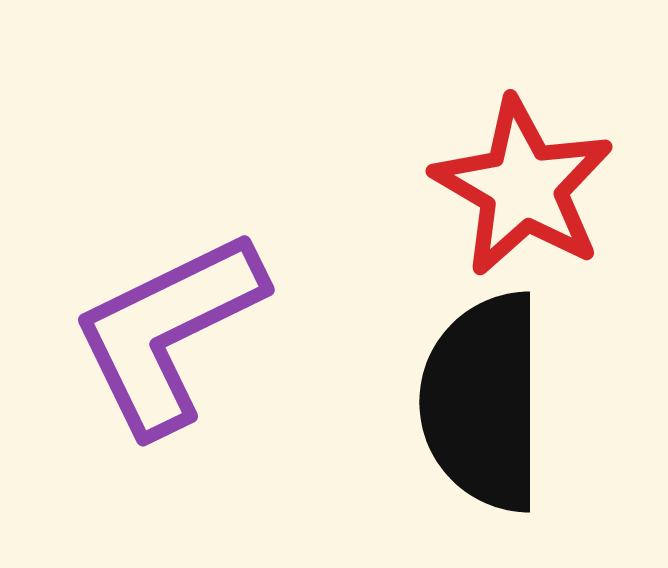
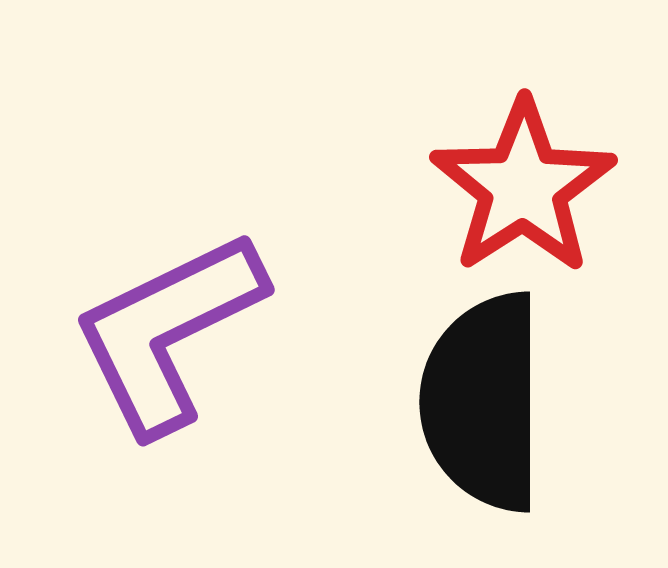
red star: rotated 9 degrees clockwise
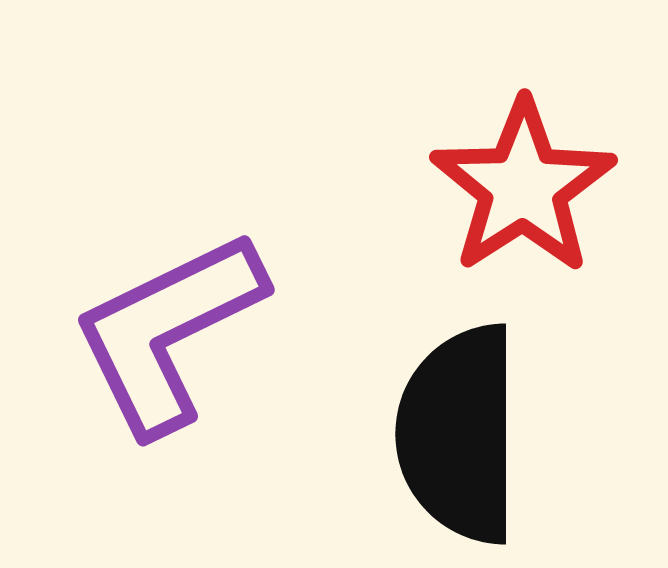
black semicircle: moved 24 px left, 32 px down
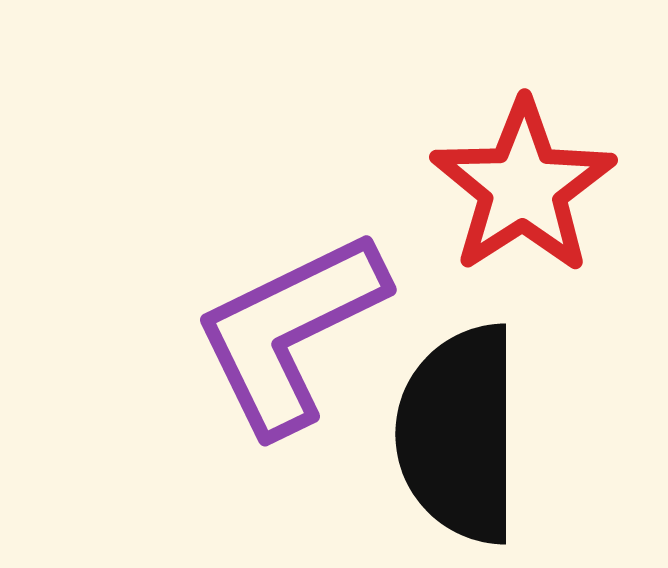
purple L-shape: moved 122 px right
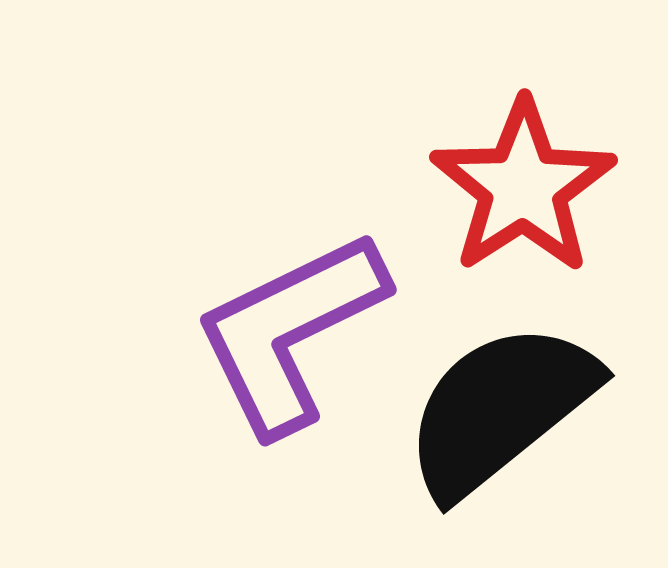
black semicircle: moved 41 px right, 25 px up; rotated 51 degrees clockwise
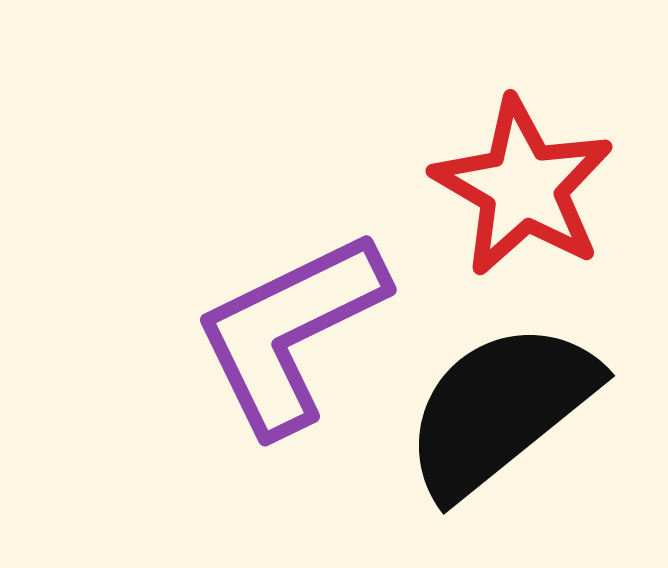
red star: rotated 9 degrees counterclockwise
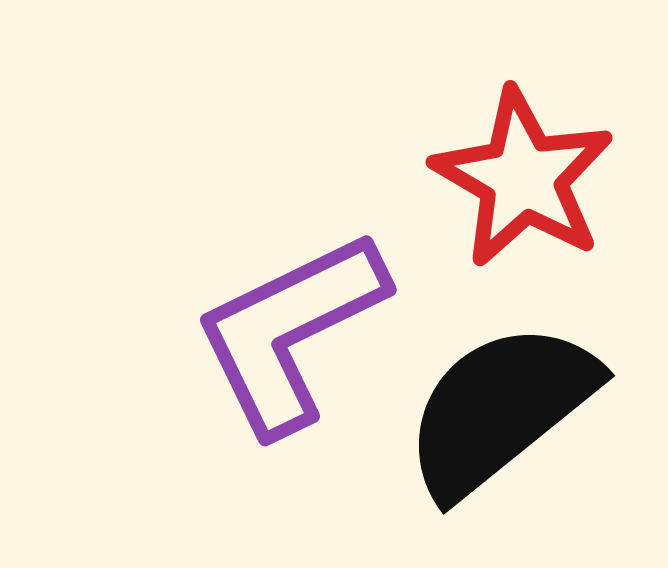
red star: moved 9 px up
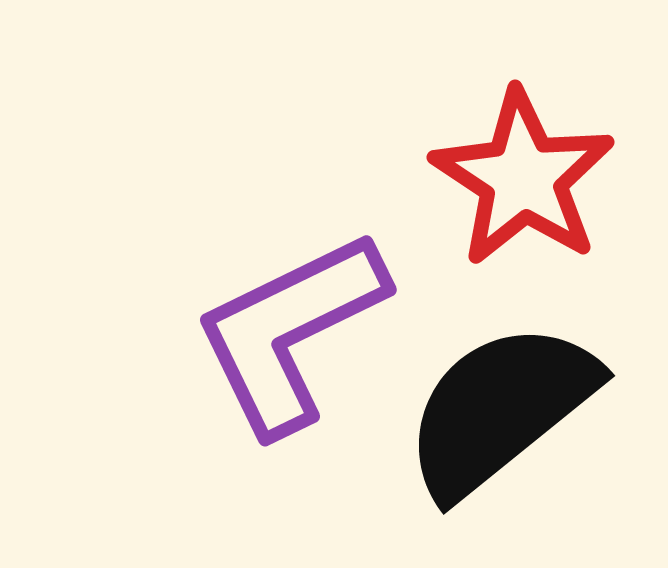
red star: rotated 3 degrees clockwise
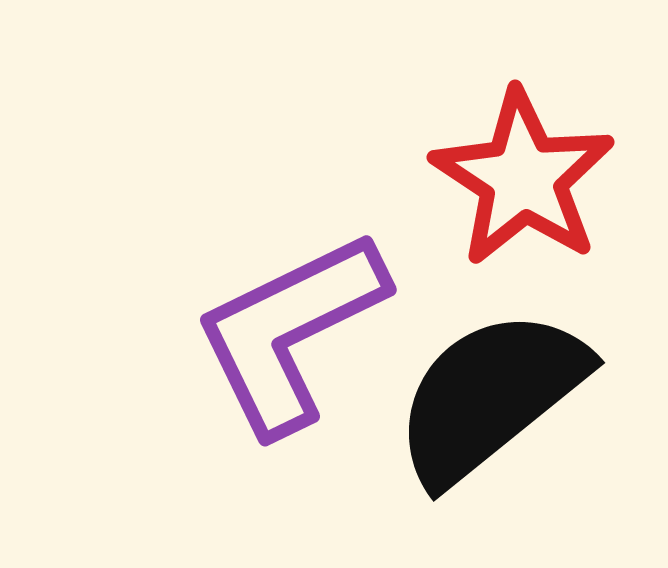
black semicircle: moved 10 px left, 13 px up
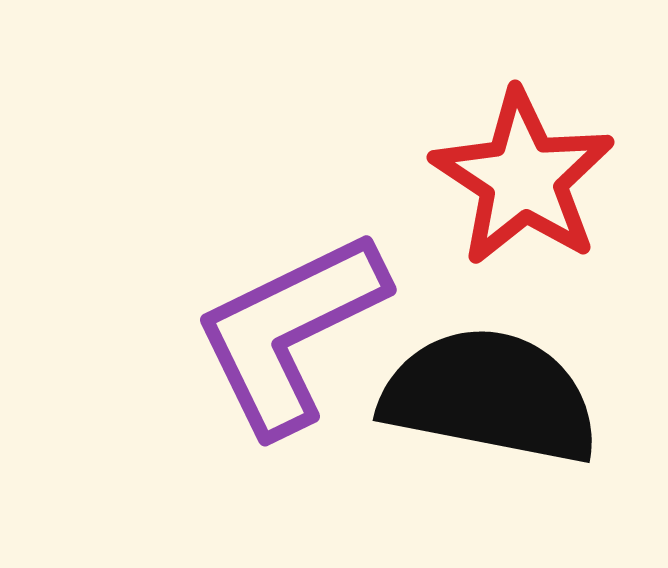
black semicircle: rotated 50 degrees clockwise
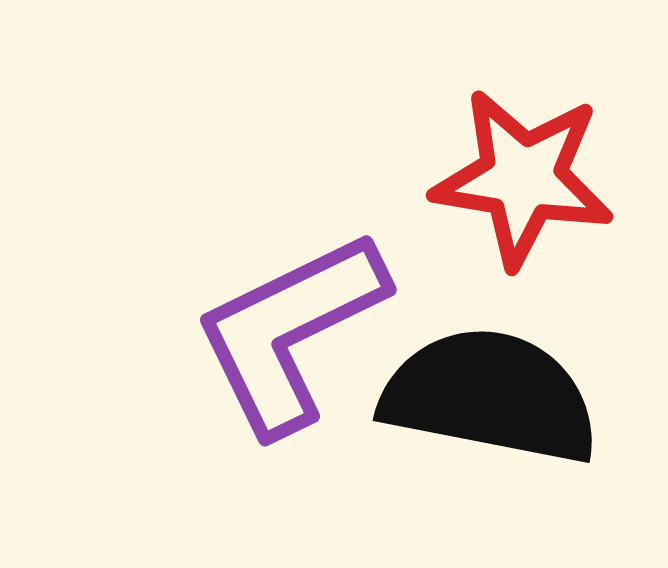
red star: rotated 24 degrees counterclockwise
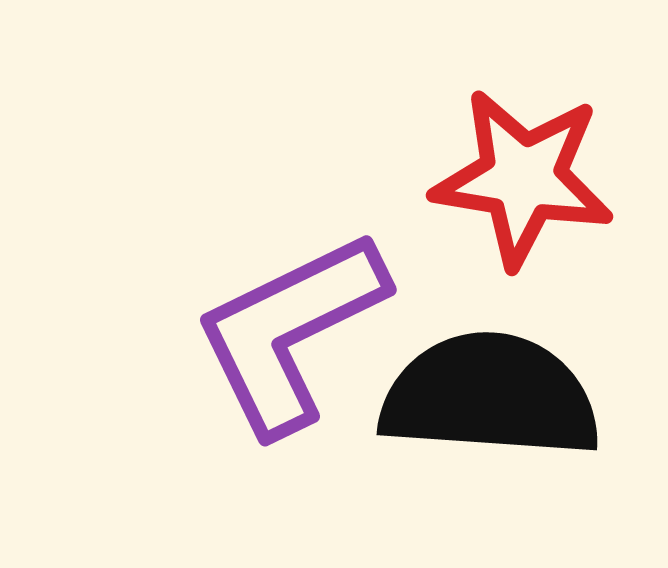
black semicircle: rotated 7 degrees counterclockwise
